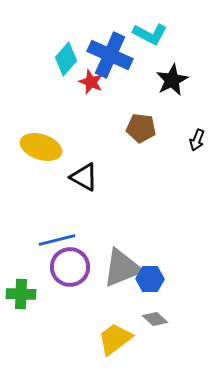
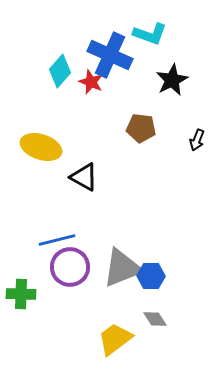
cyan L-shape: rotated 8 degrees counterclockwise
cyan diamond: moved 6 px left, 12 px down
blue hexagon: moved 1 px right, 3 px up
gray diamond: rotated 15 degrees clockwise
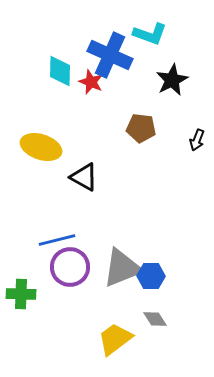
cyan diamond: rotated 40 degrees counterclockwise
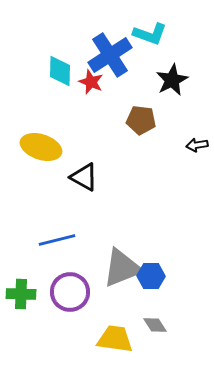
blue cross: rotated 33 degrees clockwise
brown pentagon: moved 8 px up
black arrow: moved 5 px down; rotated 60 degrees clockwise
purple circle: moved 25 px down
gray diamond: moved 6 px down
yellow trapezoid: rotated 45 degrees clockwise
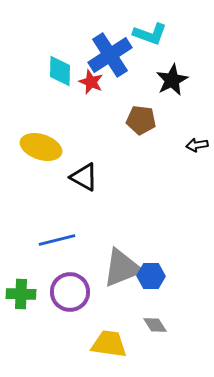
yellow trapezoid: moved 6 px left, 5 px down
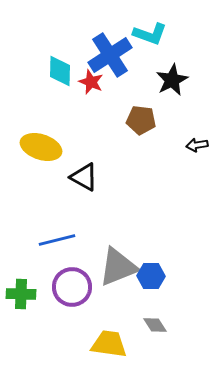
gray triangle: moved 4 px left, 1 px up
purple circle: moved 2 px right, 5 px up
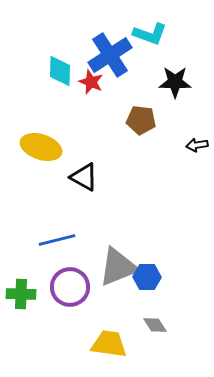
black star: moved 3 px right, 2 px down; rotated 28 degrees clockwise
blue hexagon: moved 4 px left, 1 px down
purple circle: moved 2 px left
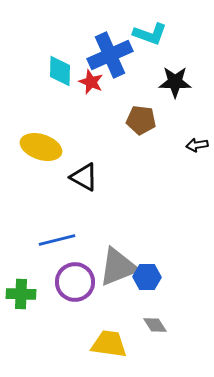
blue cross: rotated 9 degrees clockwise
purple circle: moved 5 px right, 5 px up
